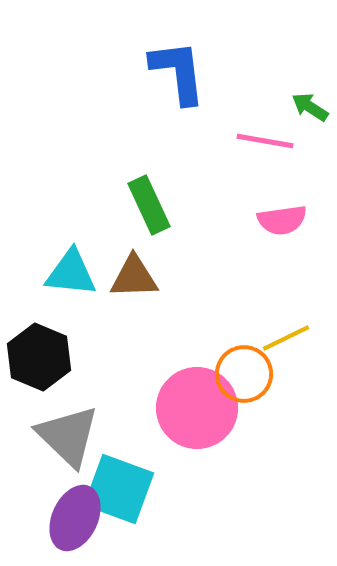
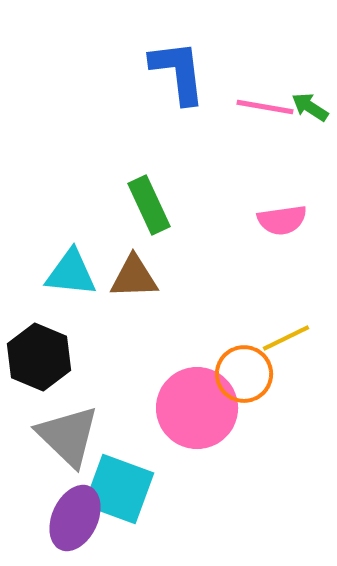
pink line: moved 34 px up
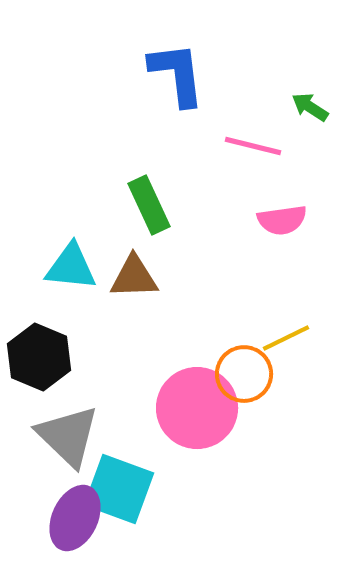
blue L-shape: moved 1 px left, 2 px down
pink line: moved 12 px left, 39 px down; rotated 4 degrees clockwise
cyan triangle: moved 6 px up
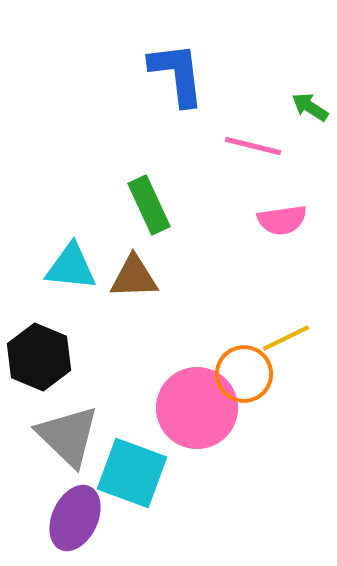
cyan square: moved 13 px right, 16 px up
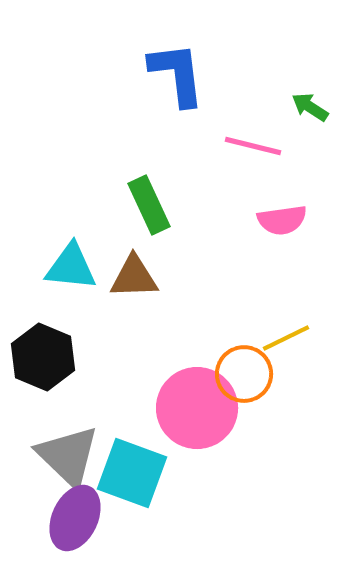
black hexagon: moved 4 px right
gray triangle: moved 20 px down
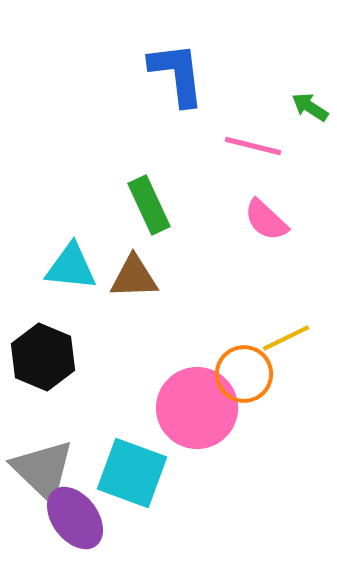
pink semicircle: moved 16 px left; rotated 51 degrees clockwise
gray triangle: moved 25 px left, 14 px down
purple ellipse: rotated 62 degrees counterclockwise
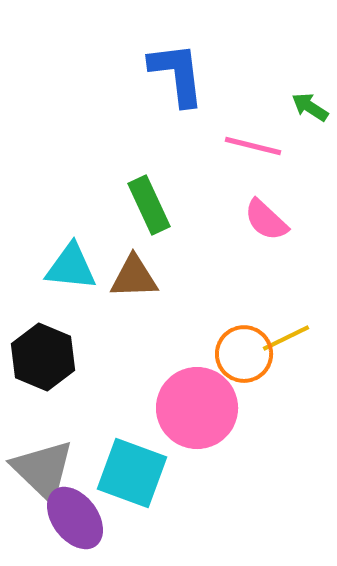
orange circle: moved 20 px up
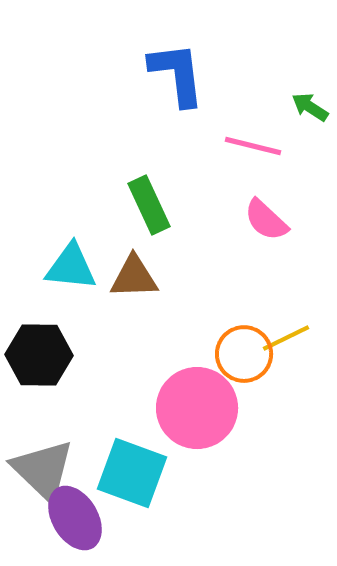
black hexagon: moved 4 px left, 2 px up; rotated 22 degrees counterclockwise
purple ellipse: rotated 6 degrees clockwise
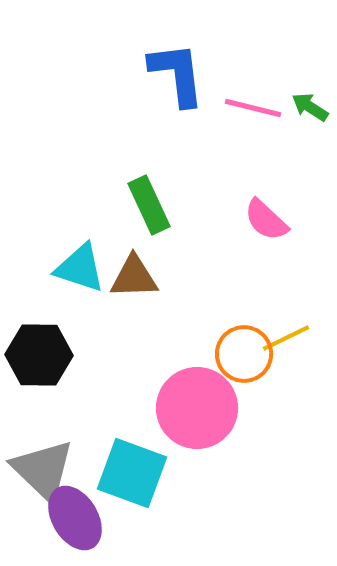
pink line: moved 38 px up
cyan triangle: moved 9 px right, 1 px down; rotated 12 degrees clockwise
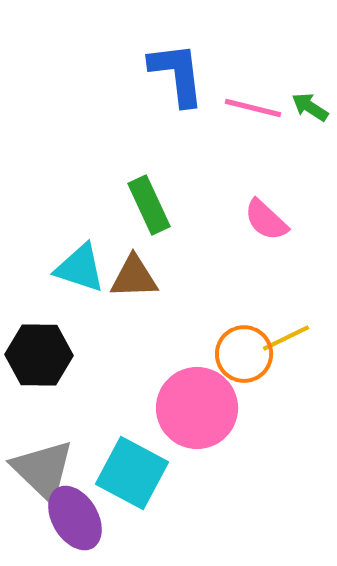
cyan square: rotated 8 degrees clockwise
